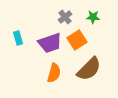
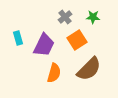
purple trapezoid: moved 6 px left, 2 px down; rotated 45 degrees counterclockwise
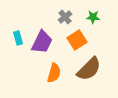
purple trapezoid: moved 2 px left, 3 px up
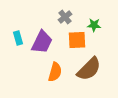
green star: moved 1 px right, 8 px down
orange square: rotated 30 degrees clockwise
orange semicircle: moved 1 px right, 1 px up
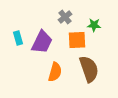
brown semicircle: rotated 64 degrees counterclockwise
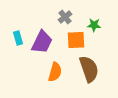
orange square: moved 1 px left
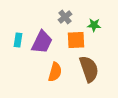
cyan rectangle: moved 2 px down; rotated 24 degrees clockwise
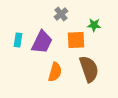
gray cross: moved 4 px left, 3 px up
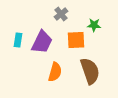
brown semicircle: moved 1 px right, 2 px down
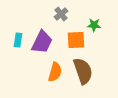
brown semicircle: moved 7 px left
